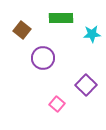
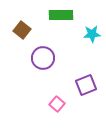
green rectangle: moved 3 px up
purple square: rotated 25 degrees clockwise
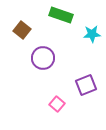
green rectangle: rotated 20 degrees clockwise
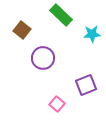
green rectangle: rotated 25 degrees clockwise
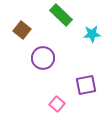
purple square: rotated 10 degrees clockwise
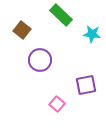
cyan star: rotated 12 degrees clockwise
purple circle: moved 3 px left, 2 px down
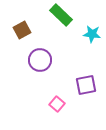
brown square: rotated 24 degrees clockwise
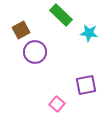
brown square: moved 1 px left
cyan star: moved 3 px left, 1 px up
purple circle: moved 5 px left, 8 px up
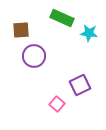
green rectangle: moved 1 px right, 3 px down; rotated 20 degrees counterclockwise
brown square: rotated 24 degrees clockwise
purple circle: moved 1 px left, 4 px down
purple square: moved 6 px left; rotated 15 degrees counterclockwise
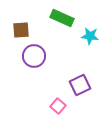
cyan star: moved 1 px right, 3 px down
pink square: moved 1 px right, 2 px down
